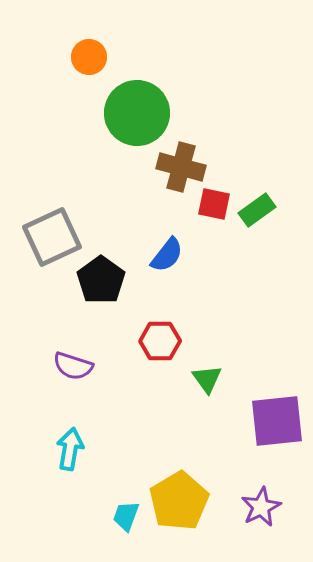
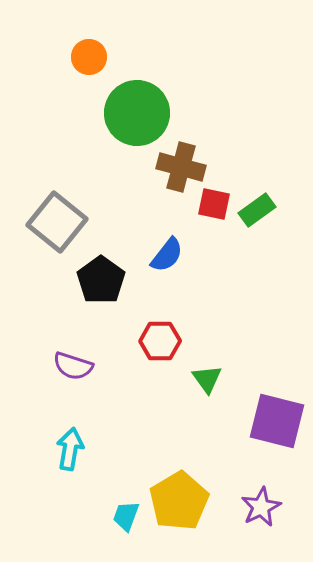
gray square: moved 5 px right, 15 px up; rotated 26 degrees counterclockwise
purple square: rotated 20 degrees clockwise
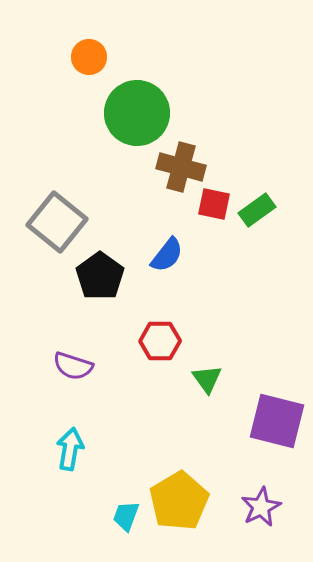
black pentagon: moved 1 px left, 4 px up
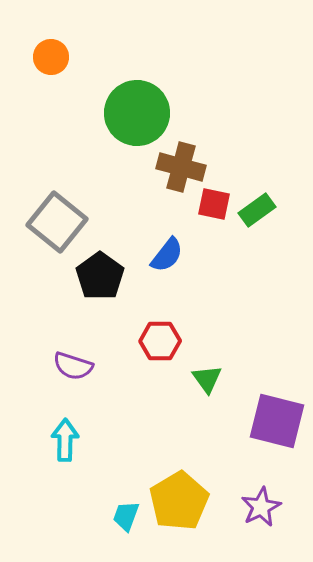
orange circle: moved 38 px left
cyan arrow: moved 5 px left, 9 px up; rotated 9 degrees counterclockwise
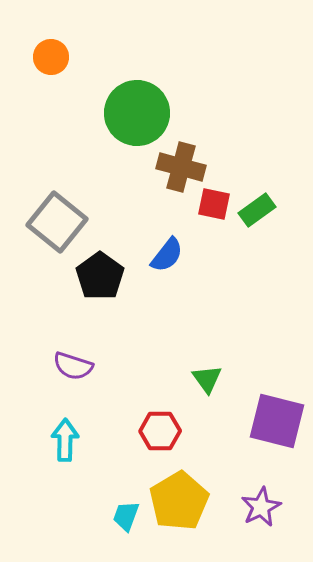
red hexagon: moved 90 px down
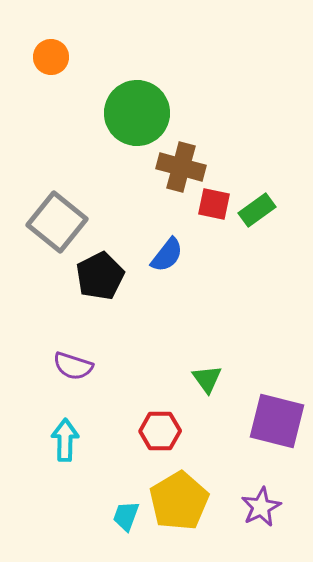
black pentagon: rotated 9 degrees clockwise
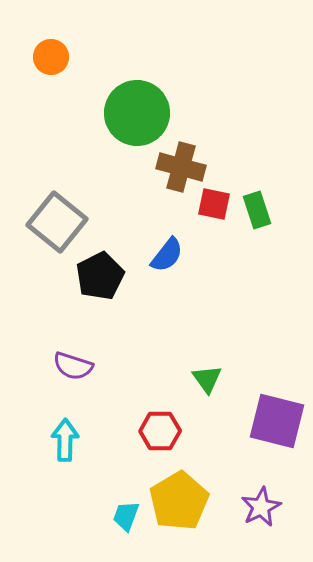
green rectangle: rotated 72 degrees counterclockwise
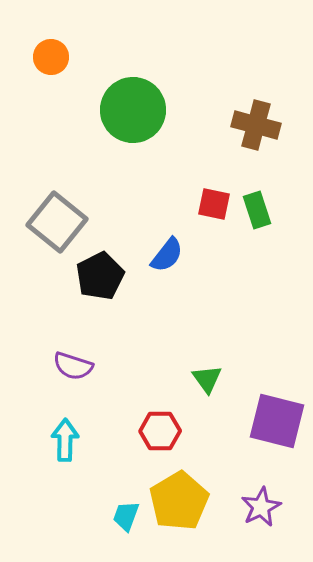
green circle: moved 4 px left, 3 px up
brown cross: moved 75 px right, 42 px up
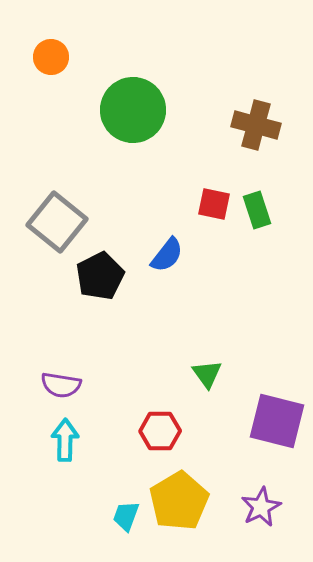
purple semicircle: moved 12 px left, 19 px down; rotated 9 degrees counterclockwise
green triangle: moved 5 px up
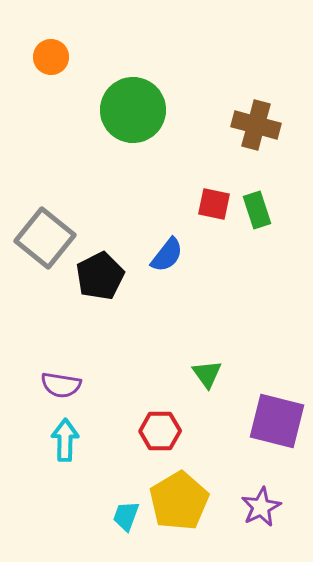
gray square: moved 12 px left, 16 px down
